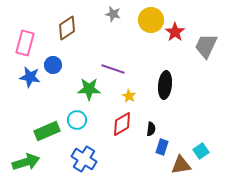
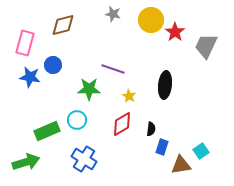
brown diamond: moved 4 px left, 3 px up; rotated 20 degrees clockwise
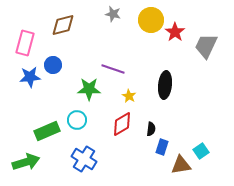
blue star: rotated 15 degrees counterclockwise
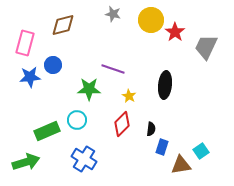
gray trapezoid: moved 1 px down
red diamond: rotated 15 degrees counterclockwise
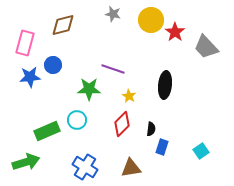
gray trapezoid: rotated 68 degrees counterclockwise
blue cross: moved 1 px right, 8 px down
brown triangle: moved 50 px left, 3 px down
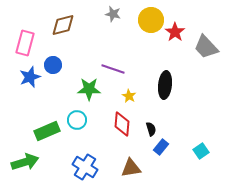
blue star: rotated 15 degrees counterclockwise
red diamond: rotated 40 degrees counterclockwise
black semicircle: rotated 24 degrees counterclockwise
blue rectangle: moved 1 px left; rotated 21 degrees clockwise
green arrow: moved 1 px left
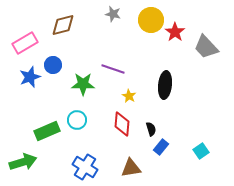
pink rectangle: rotated 45 degrees clockwise
green star: moved 6 px left, 5 px up
green arrow: moved 2 px left
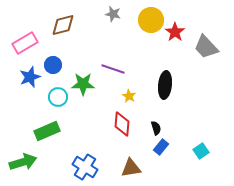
cyan circle: moved 19 px left, 23 px up
black semicircle: moved 5 px right, 1 px up
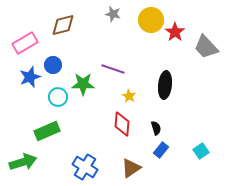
blue rectangle: moved 3 px down
brown triangle: rotated 25 degrees counterclockwise
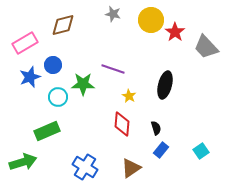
black ellipse: rotated 8 degrees clockwise
